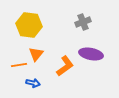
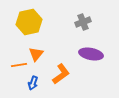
yellow hexagon: moved 3 px up; rotated 20 degrees counterclockwise
orange L-shape: moved 4 px left, 8 px down
blue arrow: rotated 96 degrees clockwise
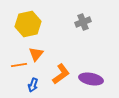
yellow hexagon: moved 1 px left, 2 px down
purple ellipse: moved 25 px down
blue arrow: moved 2 px down
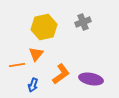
yellow hexagon: moved 16 px right, 3 px down
orange line: moved 2 px left
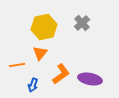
gray cross: moved 1 px left, 1 px down; rotated 21 degrees counterclockwise
orange triangle: moved 4 px right, 1 px up
purple ellipse: moved 1 px left
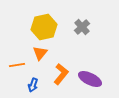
gray cross: moved 4 px down
orange L-shape: rotated 15 degrees counterclockwise
purple ellipse: rotated 15 degrees clockwise
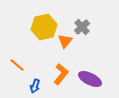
orange triangle: moved 25 px right, 12 px up
orange line: rotated 49 degrees clockwise
blue arrow: moved 2 px right, 1 px down
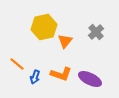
gray cross: moved 14 px right, 5 px down
orange line: moved 1 px up
orange L-shape: rotated 70 degrees clockwise
blue arrow: moved 9 px up
